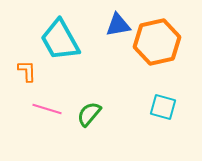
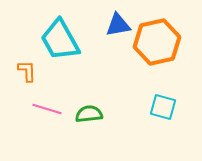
green semicircle: rotated 44 degrees clockwise
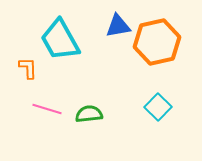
blue triangle: moved 1 px down
orange L-shape: moved 1 px right, 3 px up
cyan square: moved 5 px left; rotated 28 degrees clockwise
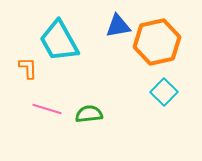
cyan trapezoid: moved 1 px left, 1 px down
cyan square: moved 6 px right, 15 px up
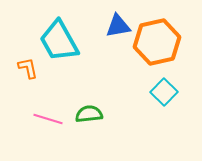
orange L-shape: rotated 10 degrees counterclockwise
pink line: moved 1 px right, 10 px down
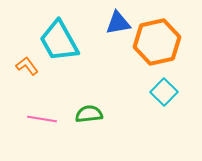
blue triangle: moved 3 px up
orange L-shape: moved 1 px left, 2 px up; rotated 25 degrees counterclockwise
pink line: moved 6 px left; rotated 8 degrees counterclockwise
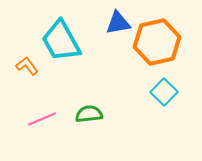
cyan trapezoid: moved 2 px right
pink line: rotated 32 degrees counterclockwise
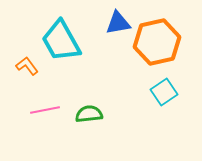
cyan square: rotated 12 degrees clockwise
pink line: moved 3 px right, 9 px up; rotated 12 degrees clockwise
